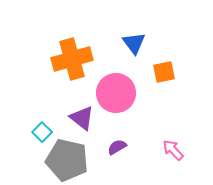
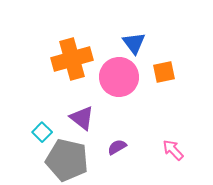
pink circle: moved 3 px right, 16 px up
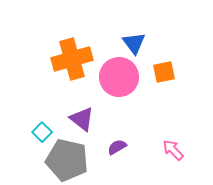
purple triangle: moved 1 px down
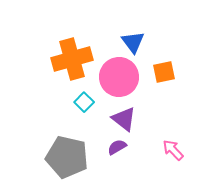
blue triangle: moved 1 px left, 1 px up
purple triangle: moved 42 px right
cyan square: moved 42 px right, 30 px up
gray pentagon: moved 3 px up
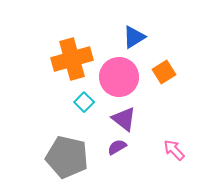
blue triangle: moved 1 px right, 5 px up; rotated 35 degrees clockwise
orange square: rotated 20 degrees counterclockwise
pink arrow: moved 1 px right
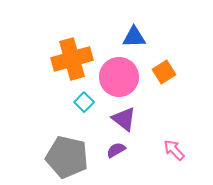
blue triangle: rotated 30 degrees clockwise
purple semicircle: moved 1 px left, 3 px down
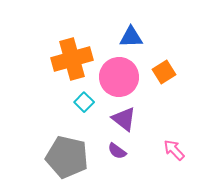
blue triangle: moved 3 px left
purple semicircle: moved 1 px right, 1 px down; rotated 114 degrees counterclockwise
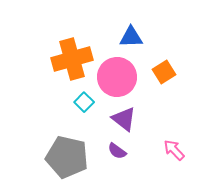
pink circle: moved 2 px left
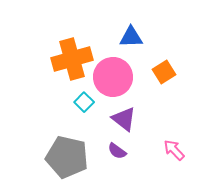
pink circle: moved 4 px left
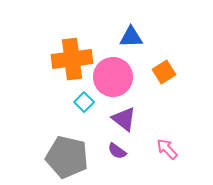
orange cross: rotated 9 degrees clockwise
pink arrow: moved 7 px left, 1 px up
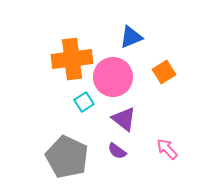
blue triangle: rotated 20 degrees counterclockwise
cyan square: rotated 12 degrees clockwise
gray pentagon: rotated 12 degrees clockwise
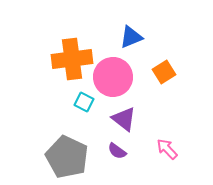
cyan square: rotated 30 degrees counterclockwise
